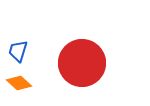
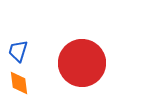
orange diamond: rotated 40 degrees clockwise
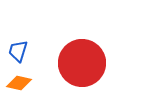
orange diamond: rotated 70 degrees counterclockwise
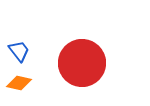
blue trapezoid: moved 1 px right; rotated 125 degrees clockwise
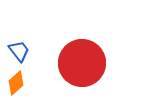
orange diamond: moved 3 px left; rotated 55 degrees counterclockwise
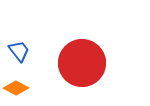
orange diamond: moved 5 px down; rotated 70 degrees clockwise
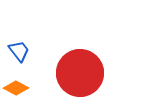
red circle: moved 2 px left, 10 px down
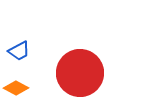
blue trapezoid: rotated 100 degrees clockwise
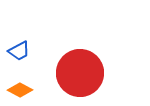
orange diamond: moved 4 px right, 2 px down
